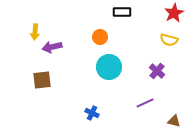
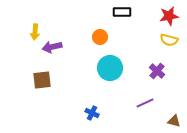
red star: moved 5 px left, 3 px down; rotated 18 degrees clockwise
cyan circle: moved 1 px right, 1 px down
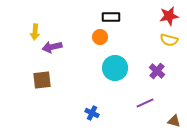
black rectangle: moved 11 px left, 5 px down
cyan circle: moved 5 px right
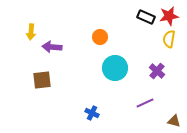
black rectangle: moved 35 px right; rotated 24 degrees clockwise
yellow arrow: moved 4 px left
yellow semicircle: moved 1 px up; rotated 84 degrees clockwise
purple arrow: rotated 18 degrees clockwise
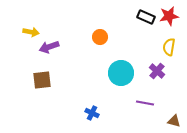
yellow arrow: rotated 84 degrees counterclockwise
yellow semicircle: moved 8 px down
purple arrow: moved 3 px left; rotated 24 degrees counterclockwise
cyan circle: moved 6 px right, 5 px down
purple line: rotated 36 degrees clockwise
